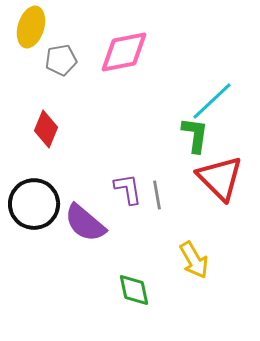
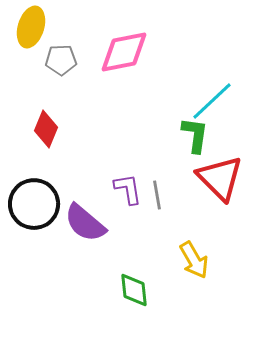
gray pentagon: rotated 8 degrees clockwise
green diamond: rotated 6 degrees clockwise
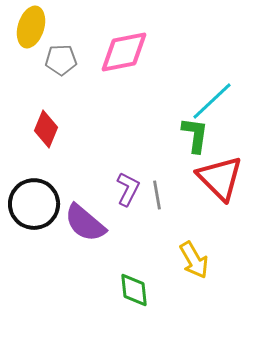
purple L-shape: rotated 36 degrees clockwise
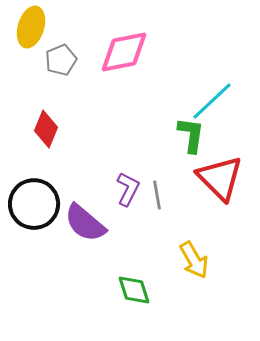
gray pentagon: rotated 20 degrees counterclockwise
green L-shape: moved 4 px left
green diamond: rotated 12 degrees counterclockwise
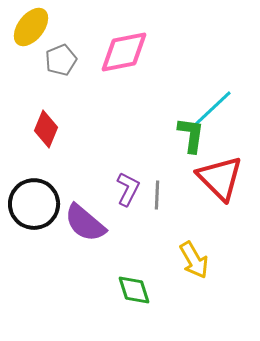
yellow ellipse: rotated 21 degrees clockwise
cyan line: moved 8 px down
gray line: rotated 12 degrees clockwise
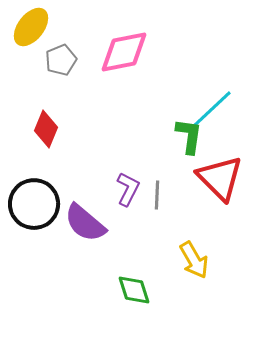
green L-shape: moved 2 px left, 1 px down
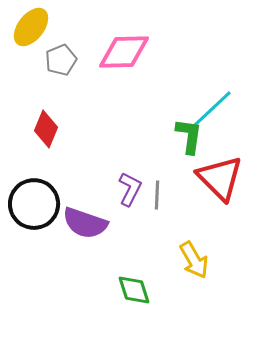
pink diamond: rotated 10 degrees clockwise
purple L-shape: moved 2 px right
purple semicircle: rotated 21 degrees counterclockwise
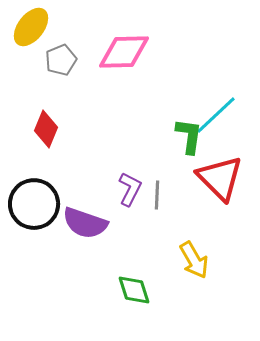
cyan line: moved 4 px right, 6 px down
